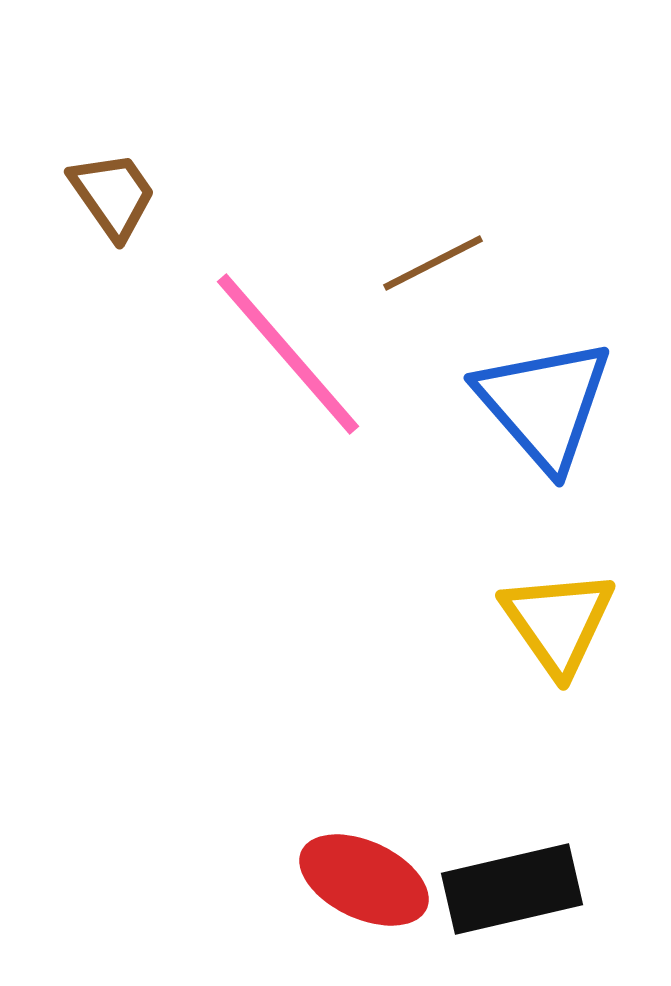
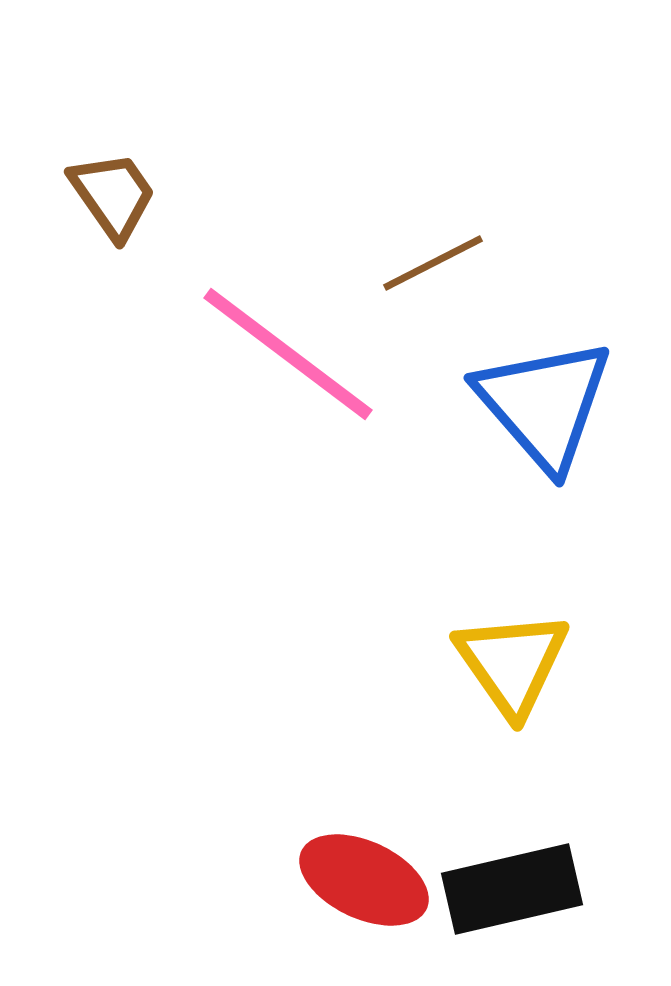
pink line: rotated 12 degrees counterclockwise
yellow triangle: moved 46 px left, 41 px down
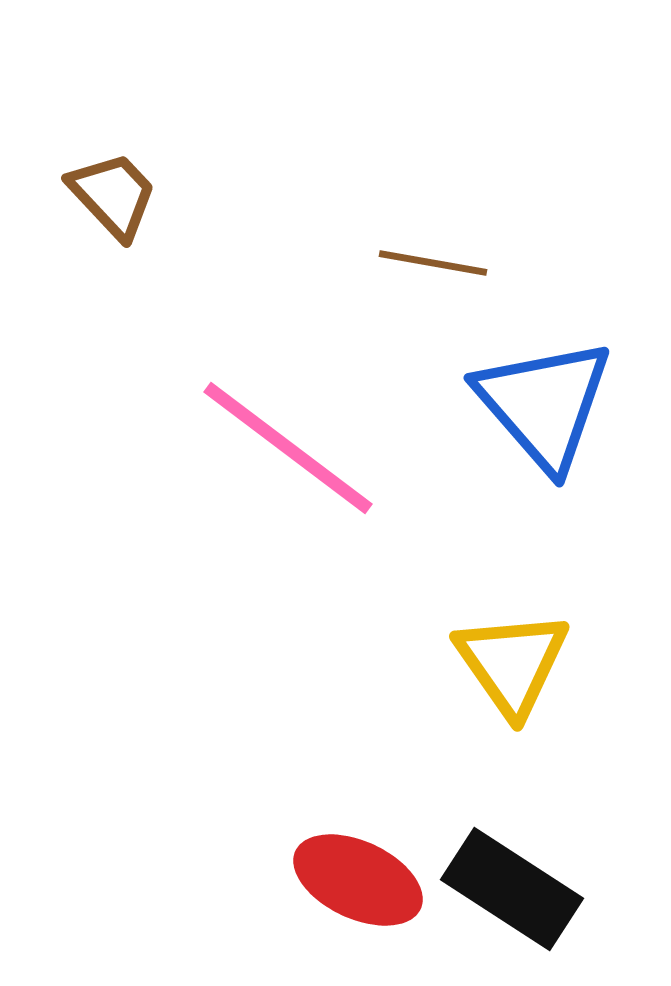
brown trapezoid: rotated 8 degrees counterclockwise
brown line: rotated 37 degrees clockwise
pink line: moved 94 px down
red ellipse: moved 6 px left
black rectangle: rotated 46 degrees clockwise
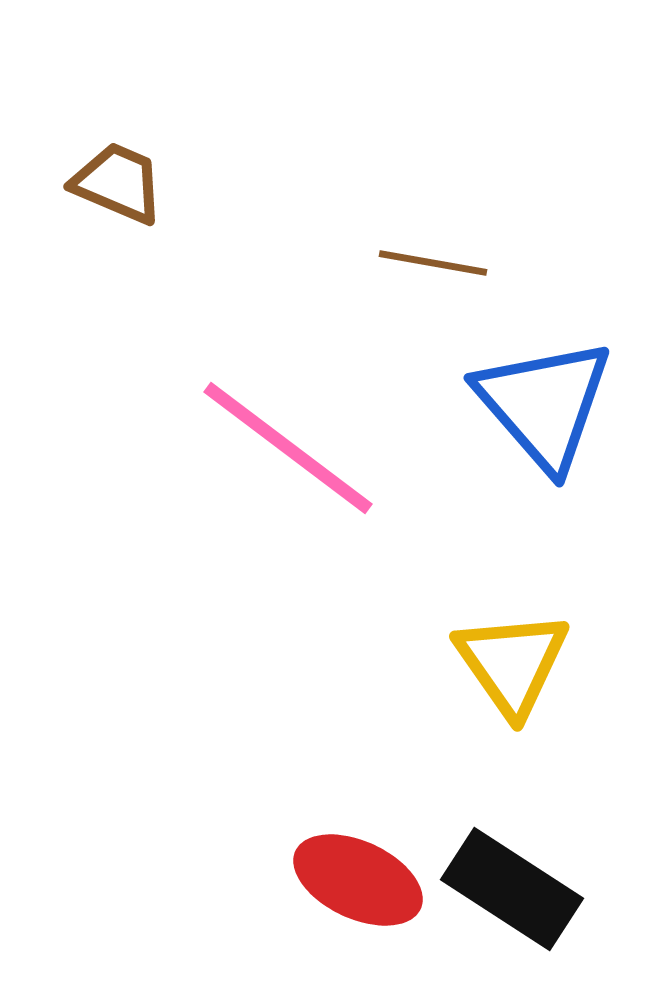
brown trapezoid: moved 5 px right, 12 px up; rotated 24 degrees counterclockwise
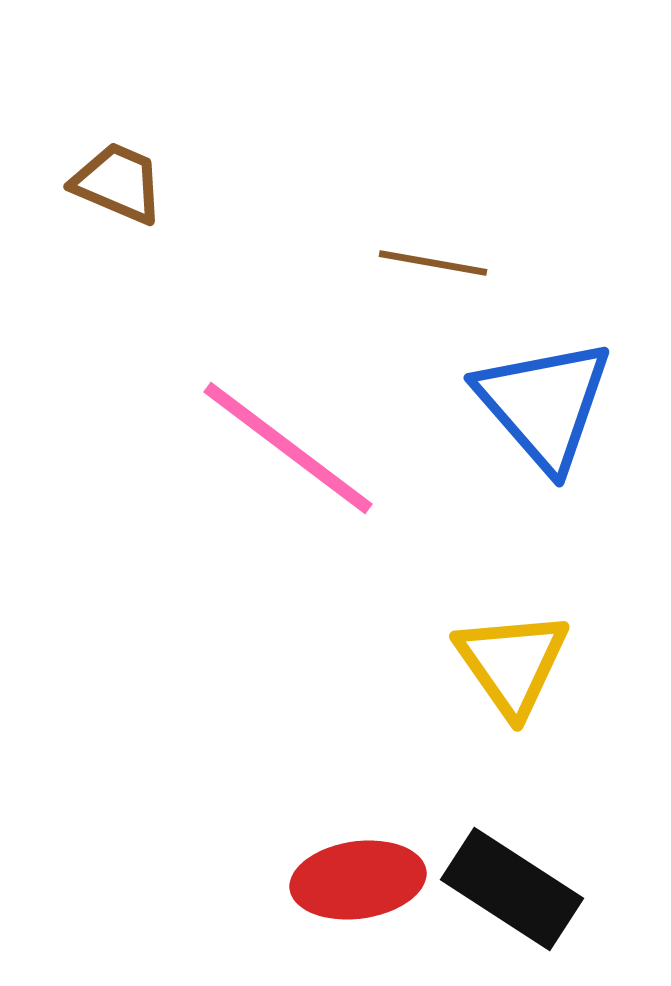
red ellipse: rotated 33 degrees counterclockwise
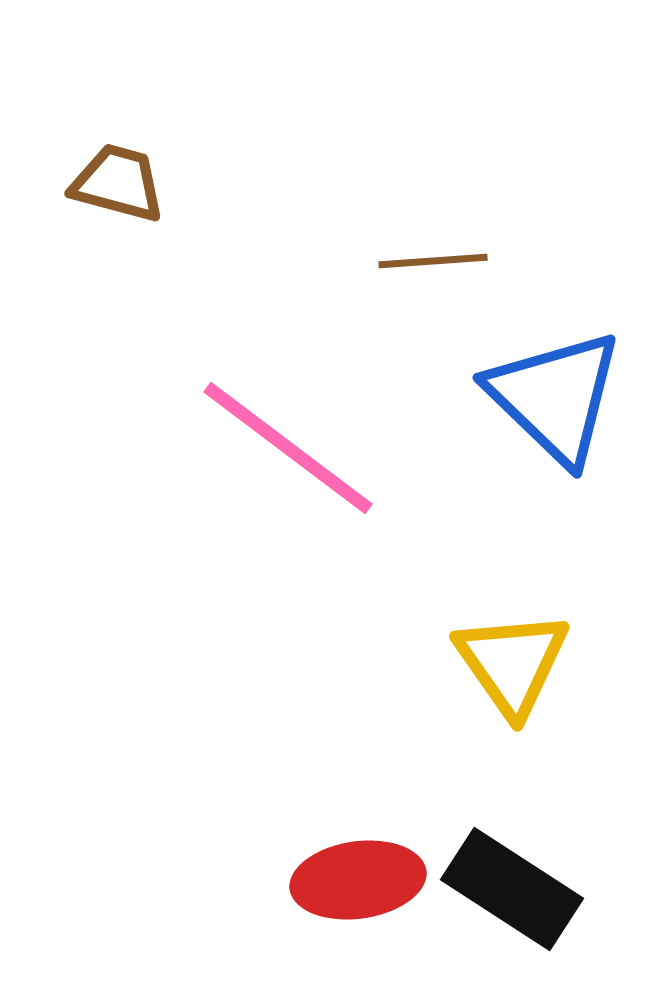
brown trapezoid: rotated 8 degrees counterclockwise
brown line: moved 2 px up; rotated 14 degrees counterclockwise
blue triangle: moved 11 px right, 7 px up; rotated 5 degrees counterclockwise
